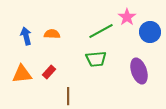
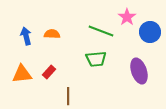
green line: rotated 50 degrees clockwise
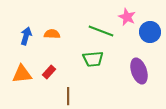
pink star: rotated 12 degrees counterclockwise
blue arrow: rotated 30 degrees clockwise
green trapezoid: moved 3 px left
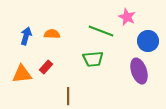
blue circle: moved 2 px left, 9 px down
red rectangle: moved 3 px left, 5 px up
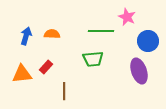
green line: rotated 20 degrees counterclockwise
brown line: moved 4 px left, 5 px up
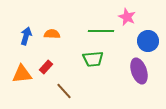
brown line: rotated 42 degrees counterclockwise
